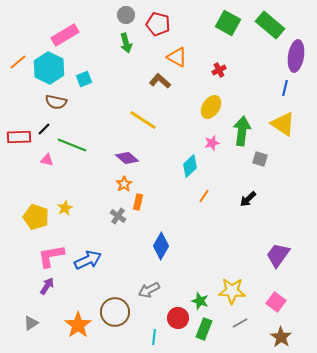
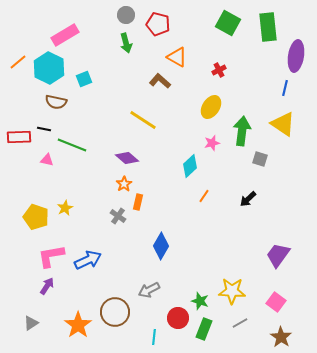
green rectangle at (270, 25): moved 2 px left, 2 px down; rotated 44 degrees clockwise
black line at (44, 129): rotated 56 degrees clockwise
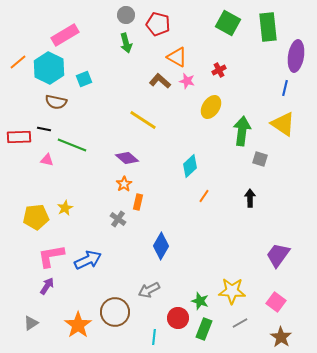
pink star at (212, 143): moved 25 px left, 62 px up; rotated 28 degrees clockwise
black arrow at (248, 199): moved 2 px right, 1 px up; rotated 132 degrees clockwise
gray cross at (118, 216): moved 3 px down
yellow pentagon at (36, 217): rotated 25 degrees counterclockwise
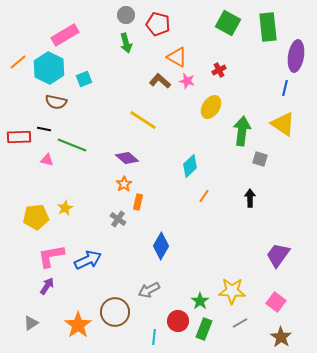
green star at (200, 301): rotated 18 degrees clockwise
red circle at (178, 318): moved 3 px down
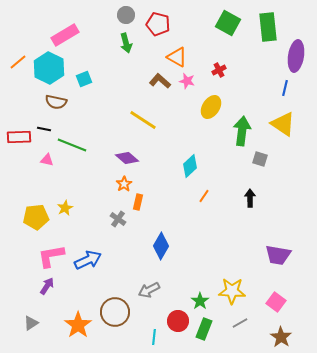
purple trapezoid at (278, 255): rotated 116 degrees counterclockwise
